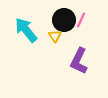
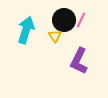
cyan arrow: rotated 56 degrees clockwise
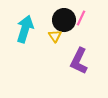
pink line: moved 2 px up
cyan arrow: moved 1 px left, 1 px up
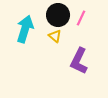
black circle: moved 6 px left, 5 px up
yellow triangle: rotated 16 degrees counterclockwise
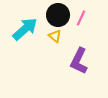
cyan arrow: rotated 32 degrees clockwise
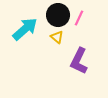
pink line: moved 2 px left
yellow triangle: moved 2 px right, 1 px down
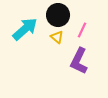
pink line: moved 3 px right, 12 px down
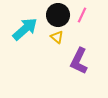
pink line: moved 15 px up
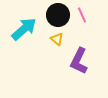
pink line: rotated 49 degrees counterclockwise
cyan arrow: moved 1 px left
yellow triangle: moved 2 px down
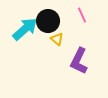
black circle: moved 10 px left, 6 px down
cyan arrow: moved 1 px right
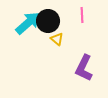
pink line: rotated 21 degrees clockwise
cyan arrow: moved 3 px right, 6 px up
purple L-shape: moved 5 px right, 7 px down
